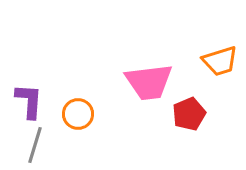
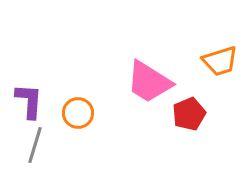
pink trapezoid: rotated 39 degrees clockwise
orange circle: moved 1 px up
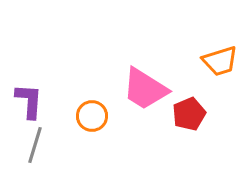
pink trapezoid: moved 4 px left, 7 px down
orange circle: moved 14 px right, 3 px down
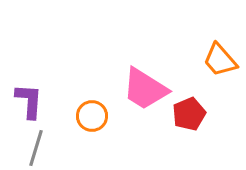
orange trapezoid: moved 1 px up; rotated 66 degrees clockwise
gray line: moved 1 px right, 3 px down
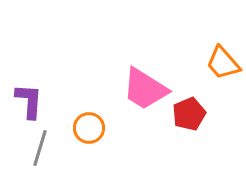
orange trapezoid: moved 3 px right, 3 px down
orange circle: moved 3 px left, 12 px down
gray line: moved 4 px right
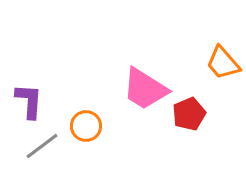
orange circle: moved 3 px left, 2 px up
gray line: moved 2 px right, 2 px up; rotated 36 degrees clockwise
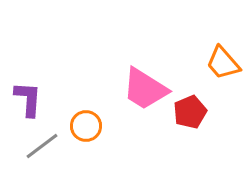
purple L-shape: moved 1 px left, 2 px up
red pentagon: moved 1 px right, 2 px up
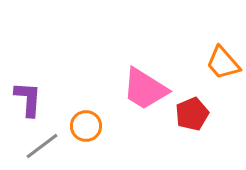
red pentagon: moved 2 px right, 2 px down
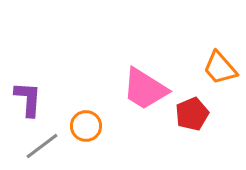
orange trapezoid: moved 3 px left, 5 px down
